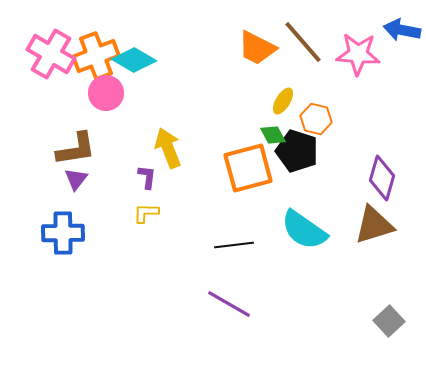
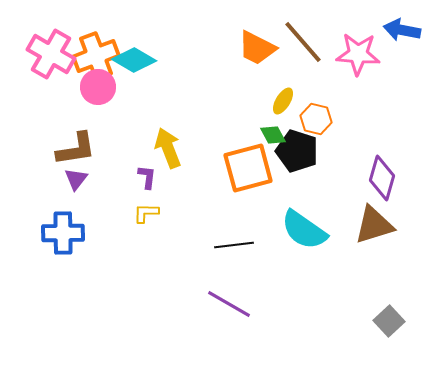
pink circle: moved 8 px left, 6 px up
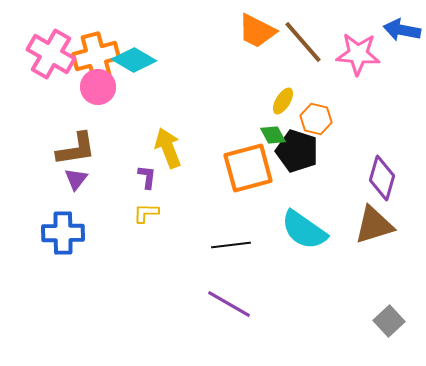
orange trapezoid: moved 17 px up
orange cross: rotated 6 degrees clockwise
black line: moved 3 px left
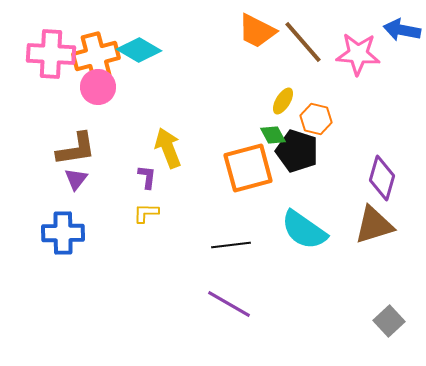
pink cross: rotated 27 degrees counterclockwise
cyan diamond: moved 5 px right, 10 px up
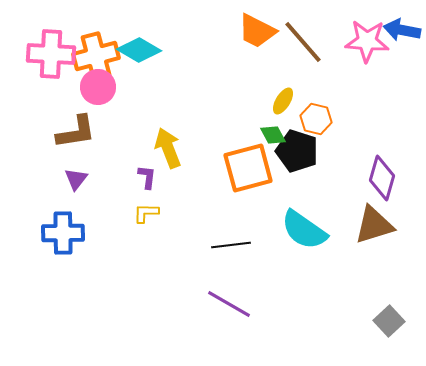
pink star: moved 9 px right, 13 px up
brown L-shape: moved 17 px up
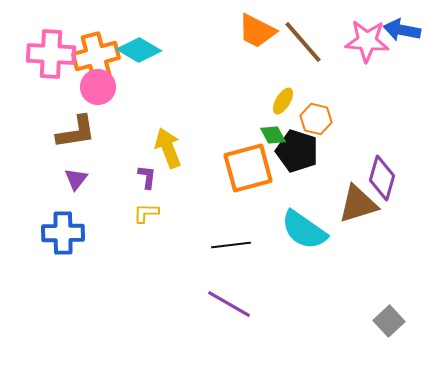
brown triangle: moved 16 px left, 21 px up
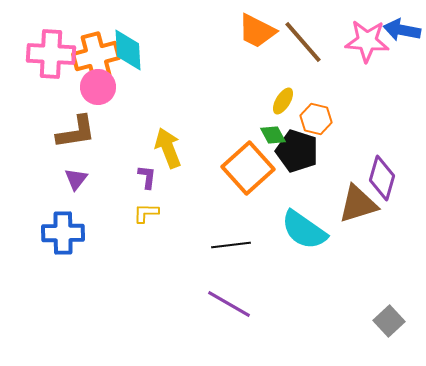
cyan diamond: moved 11 px left; rotated 57 degrees clockwise
orange square: rotated 27 degrees counterclockwise
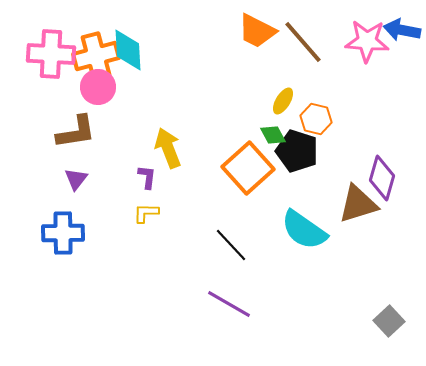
black line: rotated 54 degrees clockwise
